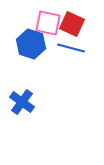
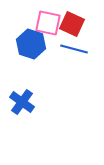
blue line: moved 3 px right, 1 px down
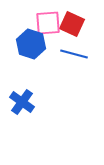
pink square: rotated 16 degrees counterclockwise
blue line: moved 5 px down
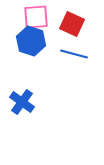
pink square: moved 12 px left, 6 px up
blue hexagon: moved 3 px up
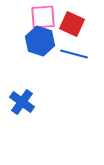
pink square: moved 7 px right
blue hexagon: moved 9 px right
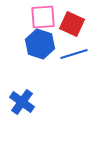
blue hexagon: moved 3 px down
blue line: rotated 32 degrees counterclockwise
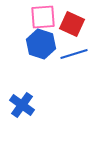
blue hexagon: moved 1 px right
blue cross: moved 3 px down
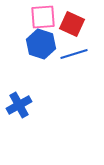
blue cross: moved 3 px left; rotated 25 degrees clockwise
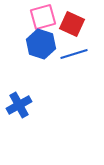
pink square: rotated 12 degrees counterclockwise
